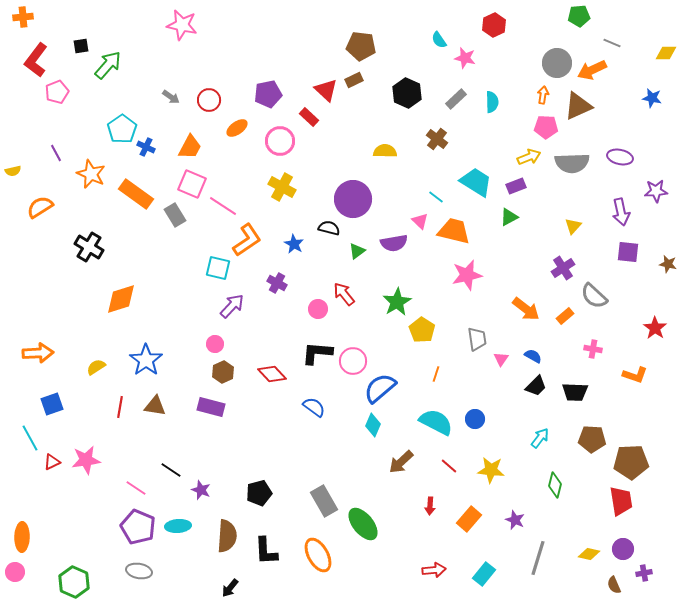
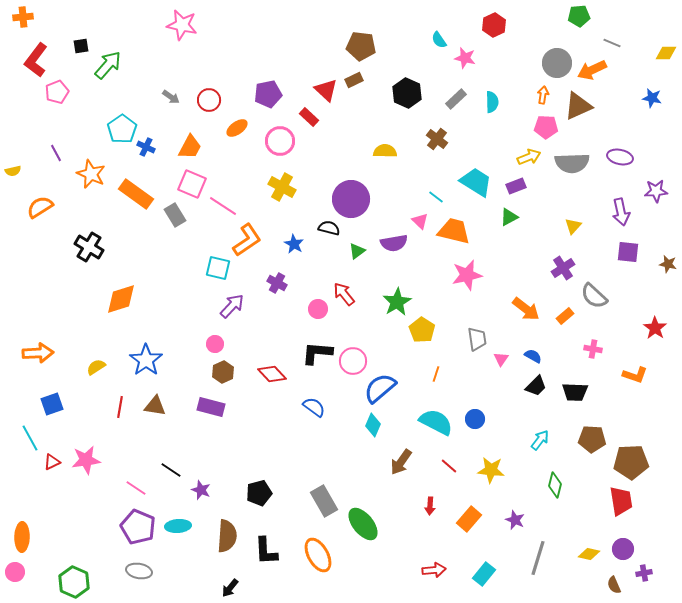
purple circle at (353, 199): moved 2 px left
cyan arrow at (540, 438): moved 2 px down
brown arrow at (401, 462): rotated 12 degrees counterclockwise
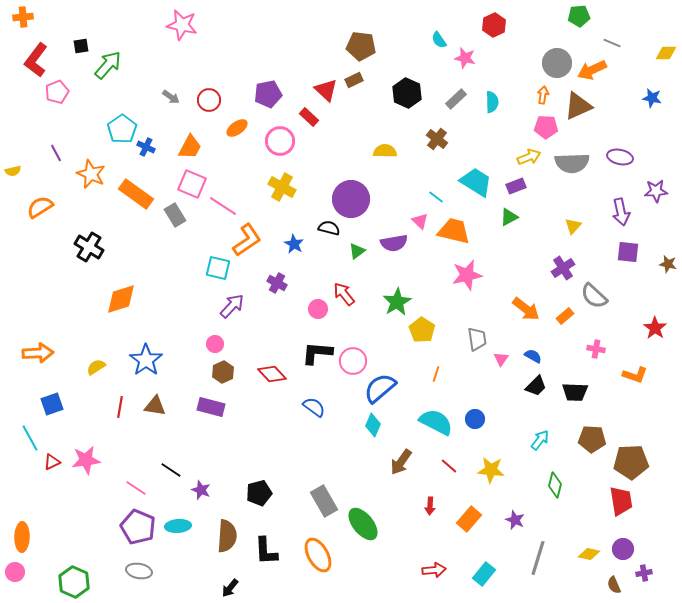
pink cross at (593, 349): moved 3 px right
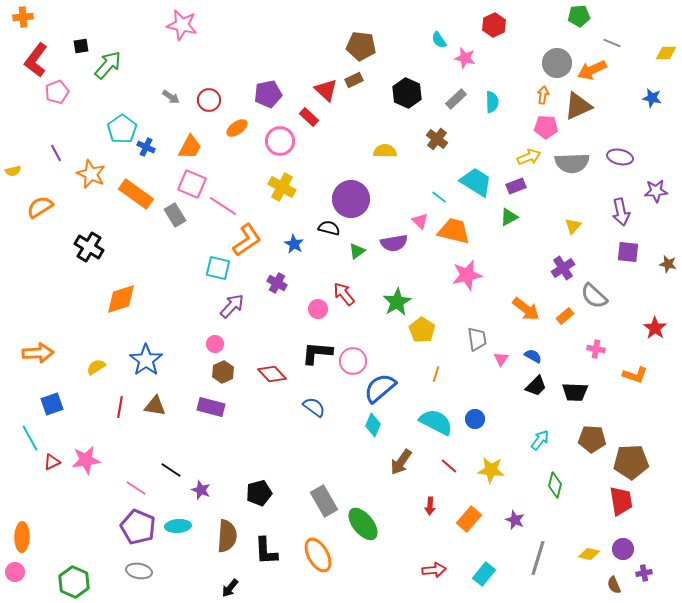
cyan line at (436, 197): moved 3 px right
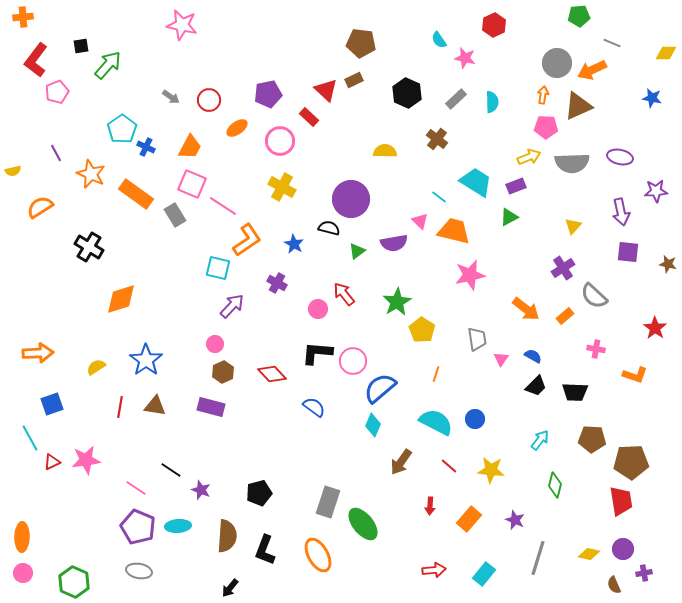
brown pentagon at (361, 46): moved 3 px up
pink star at (467, 275): moved 3 px right
gray rectangle at (324, 501): moved 4 px right, 1 px down; rotated 48 degrees clockwise
black L-shape at (266, 551): moved 1 px left, 1 px up; rotated 24 degrees clockwise
pink circle at (15, 572): moved 8 px right, 1 px down
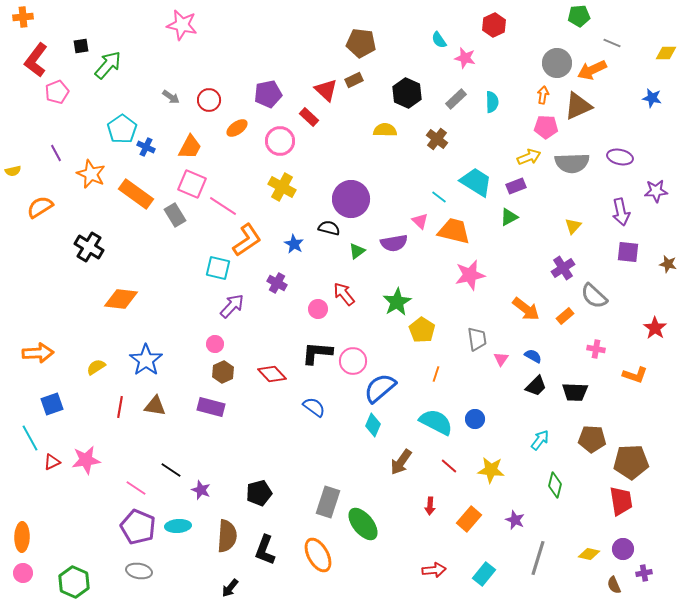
yellow semicircle at (385, 151): moved 21 px up
orange diamond at (121, 299): rotated 24 degrees clockwise
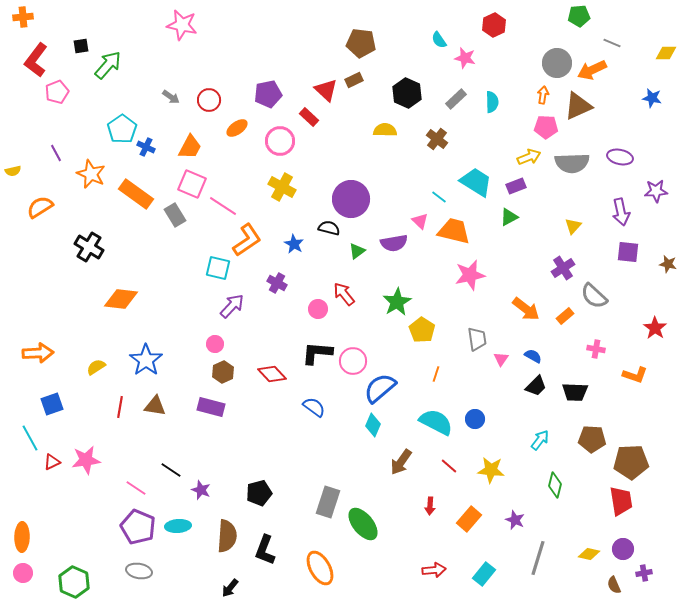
orange ellipse at (318, 555): moved 2 px right, 13 px down
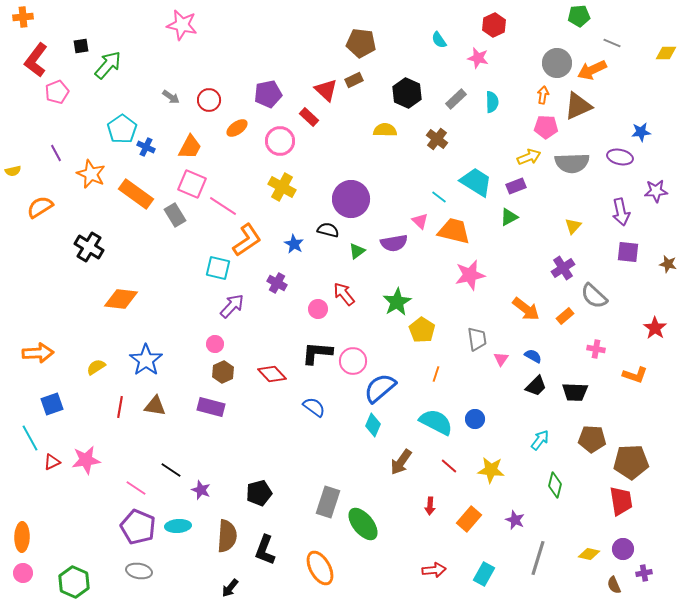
pink star at (465, 58): moved 13 px right
blue star at (652, 98): moved 11 px left, 34 px down; rotated 18 degrees counterclockwise
black semicircle at (329, 228): moved 1 px left, 2 px down
cyan rectangle at (484, 574): rotated 10 degrees counterclockwise
